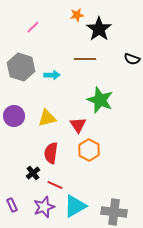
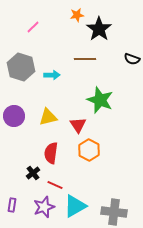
yellow triangle: moved 1 px right, 1 px up
purple rectangle: rotated 32 degrees clockwise
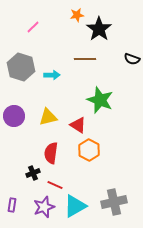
red triangle: rotated 24 degrees counterclockwise
black cross: rotated 16 degrees clockwise
gray cross: moved 10 px up; rotated 20 degrees counterclockwise
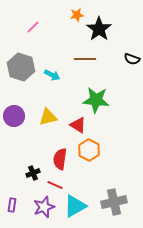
cyan arrow: rotated 28 degrees clockwise
green star: moved 4 px left; rotated 16 degrees counterclockwise
red semicircle: moved 9 px right, 6 px down
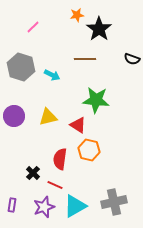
orange hexagon: rotated 15 degrees counterclockwise
black cross: rotated 24 degrees counterclockwise
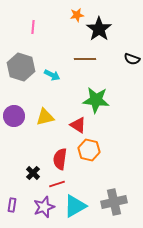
pink line: rotated 40 degrees counterclockwise
yellow triangle: moved 3 px left
red line: moved 2 px right, 1 px up; rotated 42 degrees counterclockwise
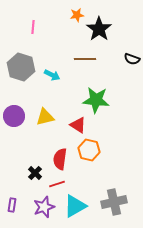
black cross: moved 2 px right
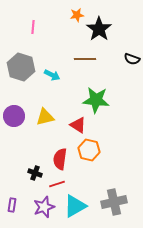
black cross: rotated 24 degrees counterclockwise
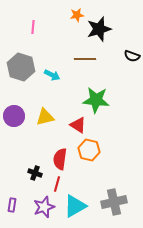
black star: rotated 20 degrees clockwise
black semicircle: moved 3 px up
red line: rotated 56 degrees counterclockwise
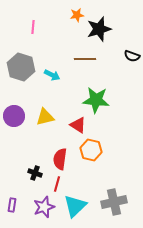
orange hexagon: moved 2 px right
cyan triangle: rotated 15 degrees counterclockwise
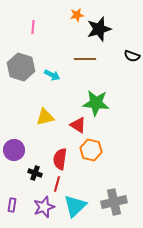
green star: moved 3 px down
purple circle: moved 34 px down
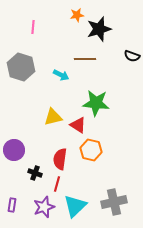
cyan arrow: moved 9 px right
yellow triangle: moved 8 px right
